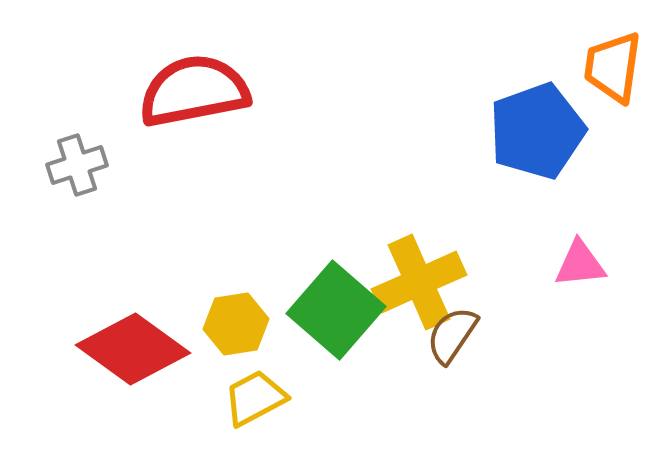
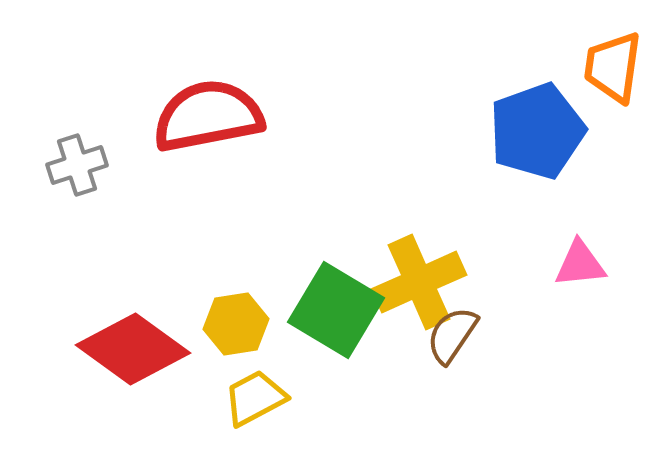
red semicircle: moved 14 px right, 25 px down
green square: rotated 10 degrees counterclockwise
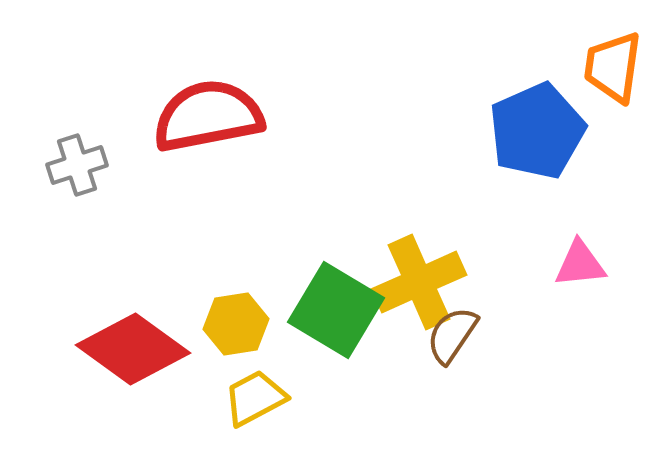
blue pentagon: rotated 4 degrees counterclockwise
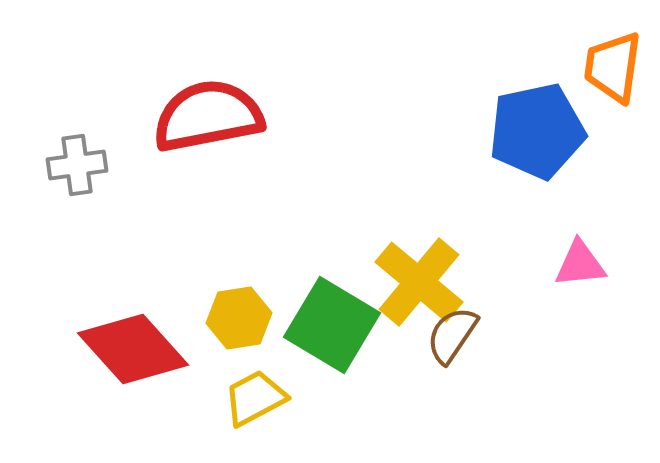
blue pentagon: rotated 12 degrees clockwise
gray cross: rotated 10 degrees clockwise
yellow cross: rotated 26 degrees counterclockwise
green square: moved 4 px left, 15 px down
yellow hexagon: moved 3 px right, 6 px up
red diamond: rotated 12 degrees clockwise
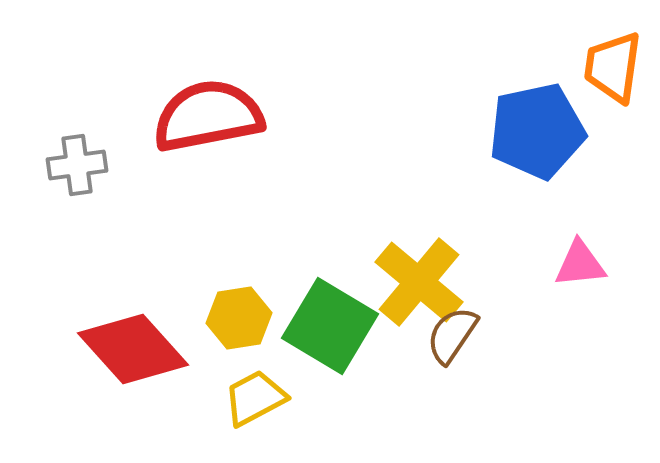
green square: moved 2 px left, 1 px down
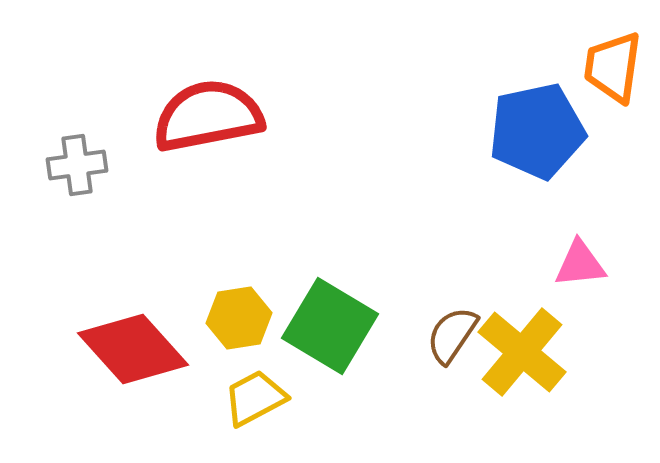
yellow cross: moved 103 px right, 70 px down
